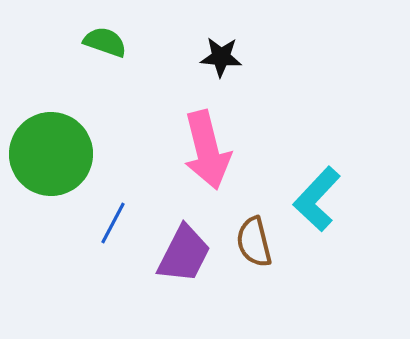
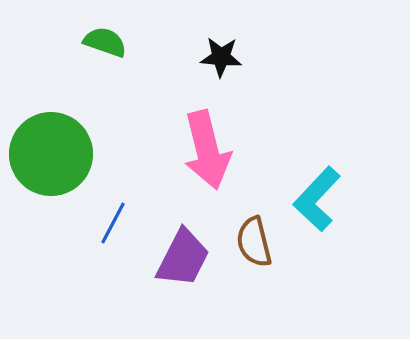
purple trapezoid: moved 1 px left, 4 px down
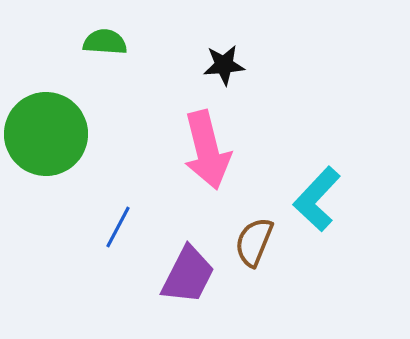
green semicircle: rotated 15 degrees counterclockwise
black star: moved 3 px right, 8 px down; rotated 9 degrees counterclockwise
green circle: moved 5 px left, 20 px up
blue line: moved 5 px right, 4 px down
brown semicircle: rotated 36 degrees clockwise
purple trapezoid: moved 5 px right, 17 px down
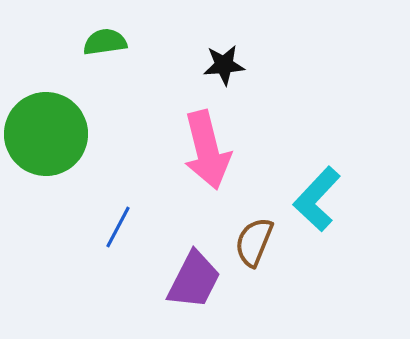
green semicircle: rotated 12 degrees counterclockwise
purple trapezoid: moved 6 px right, 5 px down
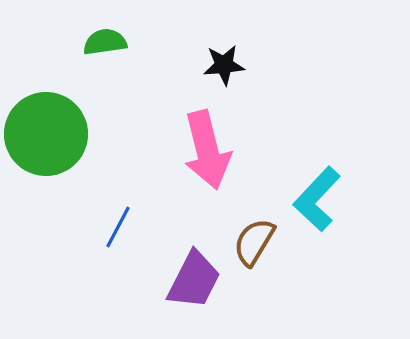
brown semicircle: rotated 9 degrees clockwise
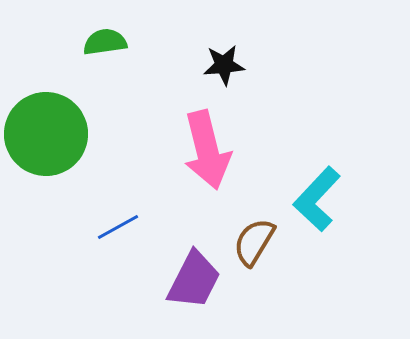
blue line: rotated 33 degrees clockwise
